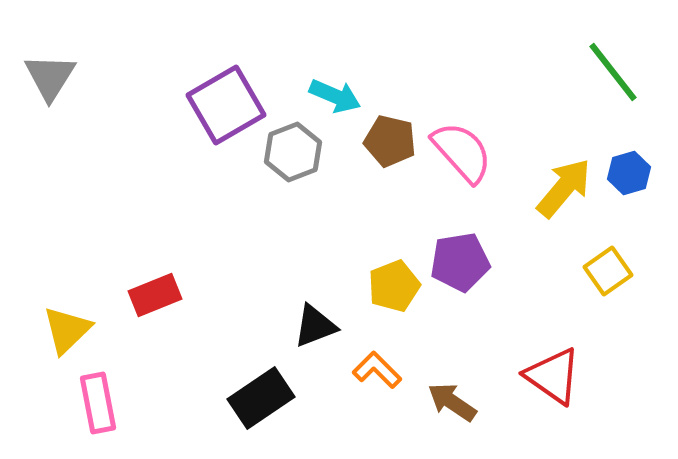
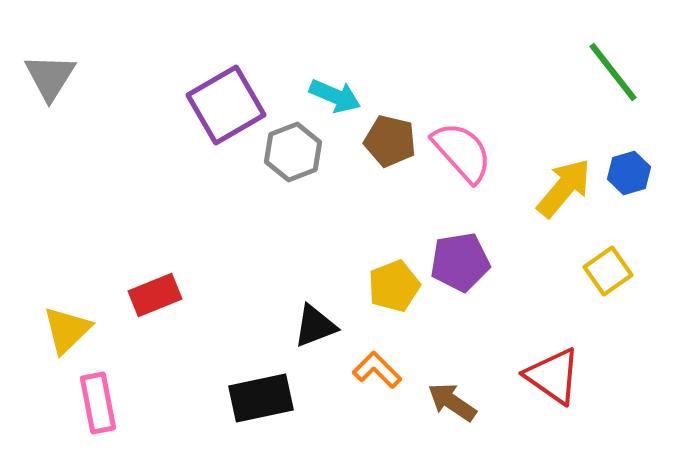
black rectangle: rotated 22 degrees clockwise
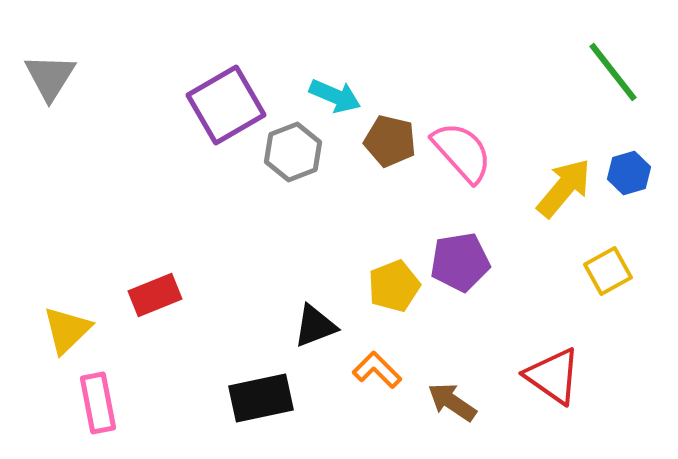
yellow square: rotated 6 degrees clockwise
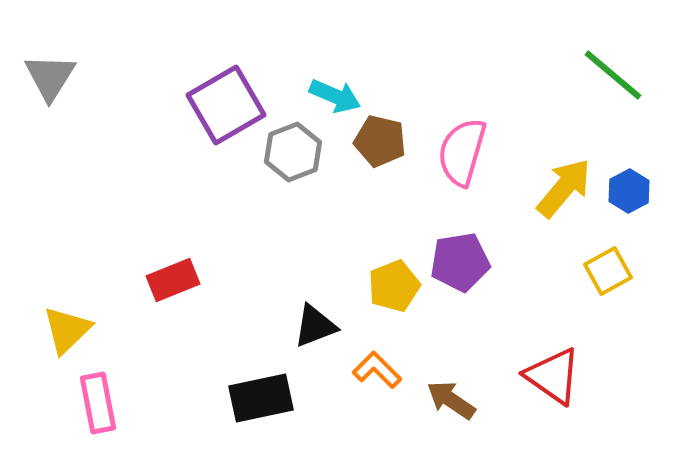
green line: moved 3 px down; rotated 12 degrees counterclockwise
brown pentagon: moved 10 px left
pink semicircle: rotated 122 degrees counterclockwise
blue hexagon: moved 18 px down; rotated 12 degrees counterclockwise
red rectangle: moved 18 px right, 15 px up
brown arrow: moved 1 px left, 2 px up
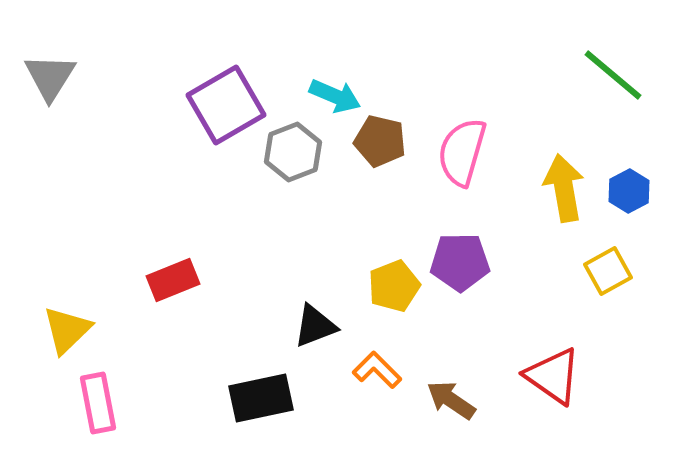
yellow arrow: rotated 50 degrees counterclockwise
purple pentagon: rotated 8 degrees clockwise
